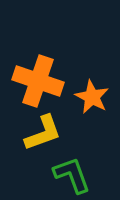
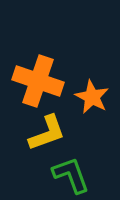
yellow L-shape: moved 4 px right
green L-shape: moved 1 px left
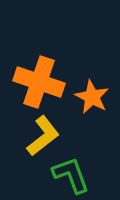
orange cross: moved 1 px right, 1 px down
yellow L-shape: moved 4 px left, 3 px down; rotated 18 degrees counterclockwise
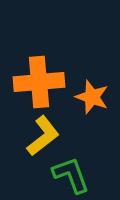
orange cross: rotated 24 degrees counterclockwise
orange star: rotated 8 degrees counterclockwise
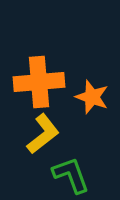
yellow L-shape: moved 2 px up
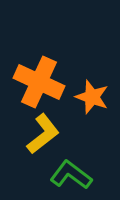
orange cross: rotated 30 degrees clockwise
green L-shape: rotated 33 degrees counterclockwise
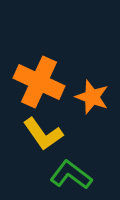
yellow L-shape: rotated 93 degrees clockwise
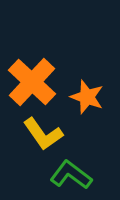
orange cross: moved 7 px left; rotated 18 degrees clockwise
orange star: moved 5 px left
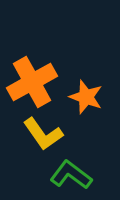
orange cross: rotated 18 degrees clockwise
orange star: moved 1 px left
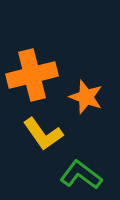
orange cross: moved 7 px up; rotated 15 degrees clockwise
green L-shape: moved 10 px right
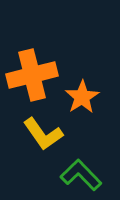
orange star: moved 4 px left; rotated 20 degrees clockwise
green L-shape: rotated 9 degrees clockwise
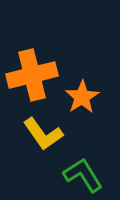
green L-shape: moved 2 px right; rotated 12 degrees clockwise
